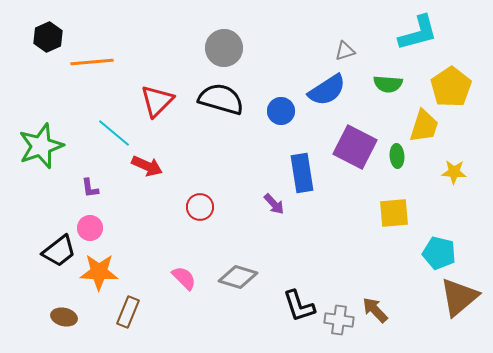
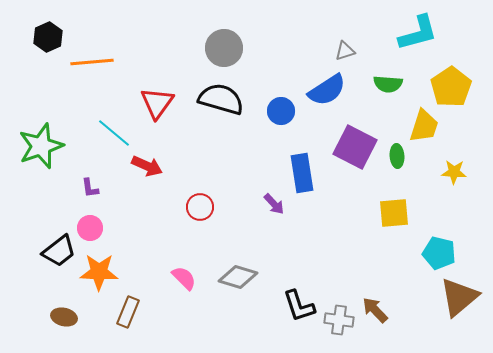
red triangle: moved 2 px down; rotated 9 degrees counterclockwise
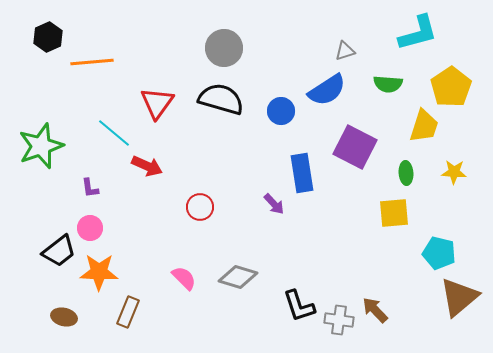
green ellipse: moved 9 px right, 17 px down
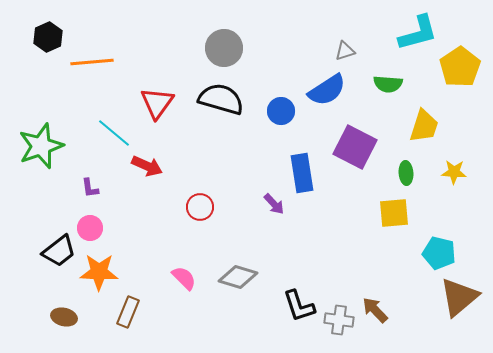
yellow pentagon: moved 9 px right, 20 px up
